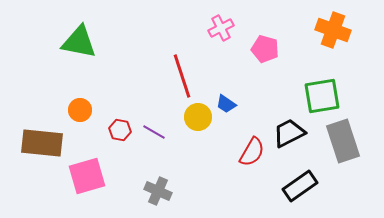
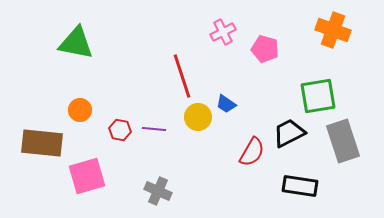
pink cross: moved 2 px right, 4 px down
green triangle: moved 3 px left, 1 px down
green square: moved 4 px left
purple line: moved 3 px up; rotated 25 degrees counterclockwise
black rectangle: rotated 44 degrees clockwise
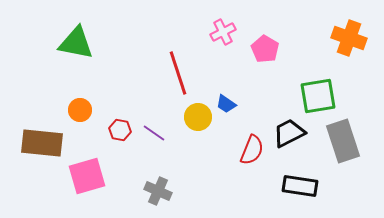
orange cross: moved 16 px right, 8 px down
pink pentagon: rotated 16 degrees clockwise
red line: moved 4 px left, 3 px up
purple line: moved 4 px down; rotated 30 degrees clockwise
red semicircle: moved 2 px up; rotated 8 degrees counterclockwise
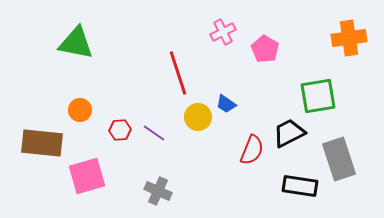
orange cross: rotated 28 degrees counterclockwise
red hexagon: rotated 15 degrees counterclockwise
gray rectangle: moved 4 px left, 18 px down
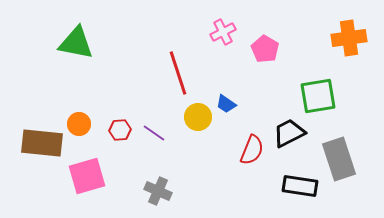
orange circle: moved 1 px left, 14 px down
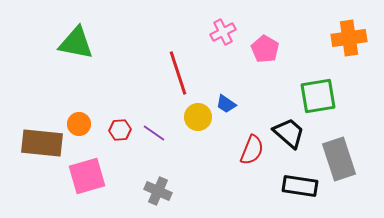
black trapezoid: rotated 68 degrees clockwise
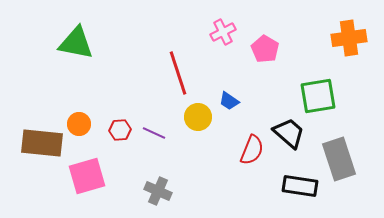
blue trapezoid: moved 3 px right, 3 px up
purple line: rotated 10 degrees counterclockwise
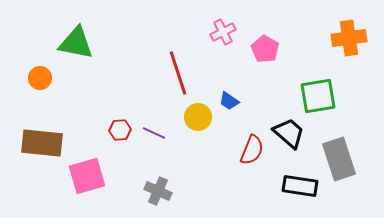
orange circle: moved 39 px left, 46 px up
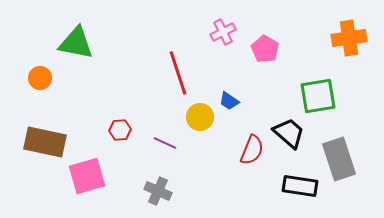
yellow circle: moved 2 px right
purple line: moved 11 px right, 10 px down
brown rectangle: moved 3 px right, 1 px up; rotated 6 degrees clockwise
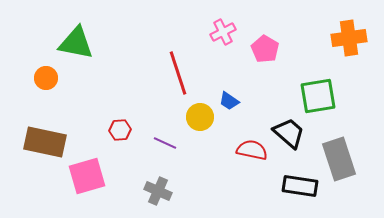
orange circle: moved 6 px right
red semicircle: rotated 100 degrees counterclockwise
